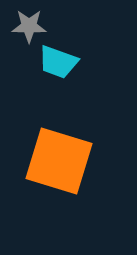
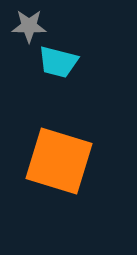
cyan trapezoid: rotated 6 degrees counterclockwise
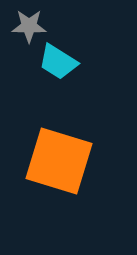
cyan trapezoid: rotated 18 degrees clockwise
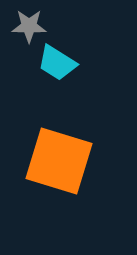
cyan trapezoid: moved 1 px left, 1 px down
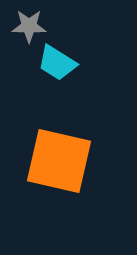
orange square: rotated 4 degrees counterclockwise
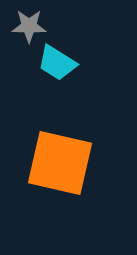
orange square: moved 1 px right, 2 px down
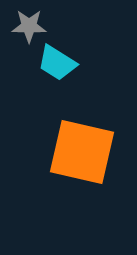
orange square: moved 22 px right, 11 px up
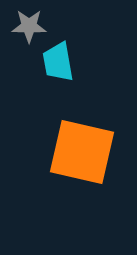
cyan trapezoid: moved 1 px right, 1 px up; rotated 48 degrees clockwise
